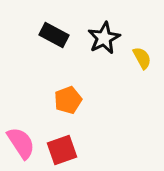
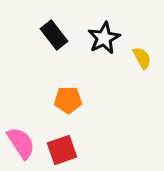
black rectangle: rotated 24 degrees clockwise
orange pentagon: rotated 20 degrees clockwise
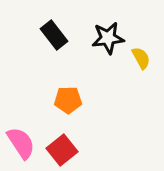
black star: moved 4 px right; rotated 20 degrees clockwise
yellow semicircle: moved 1 px left
red square: rotated 20 degrees counterclockwise
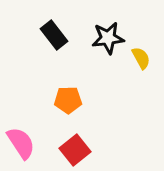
red square: moved 13 px right
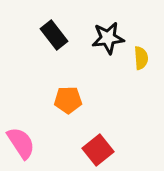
yellow semicircle: rotated 25 degrees clockwise
red square: moved 23 px right
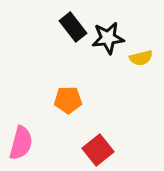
black rectangle: moved 19 px right, 8 px up
yellow semicircle: rotated 80 degrees clockwise
pink semicircle: rotated 48 degrees clockwise
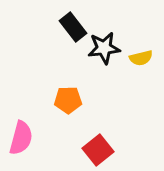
black star: moved 4 px left, 10 px down
pink semicircle: moved 5 px up
